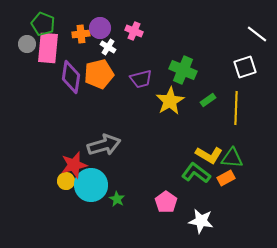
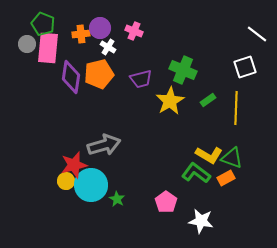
green triangle: rotated 15 degrees clockwise
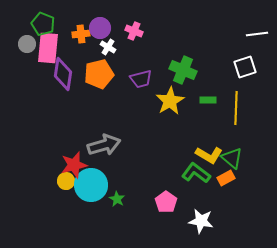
white line: rotated 45 degrees counterclockwise
purple diamond: moved 8 px left, 3 px up
green rectangle: rotated 35 degrees clockwise
green triangle: rotated 20 degrees clockwise
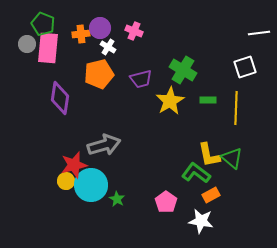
white line: moved 2 px right, 1 px up
green cross: rotated 8 degrees clockwise
purple diamond: moved 3 px left, 24 px down
yellow L-shape: rotated 48 degrees clockwise
orange rectangle: moved 15 px left, 17 px down
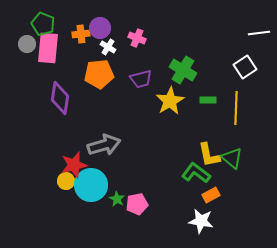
pink cross: moved 3 px right, 7 px down
white square: rotated 15 degrees counterclockwise
orange pentagon: rotated 8 degrees clockwise
pink pentagon: moved 29 px left, 2 px down; rotated 25 degrees clockwise
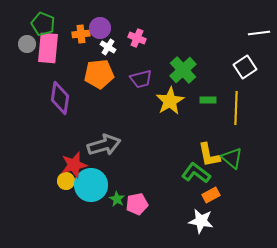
green cross: rotated 16 degrees clockwise
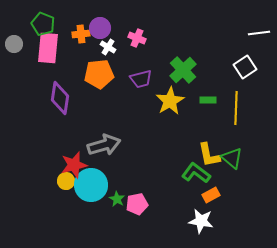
gray circle: moved 13 px left
